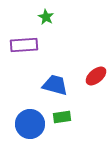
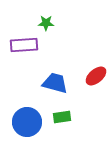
green star: moved 6 px down; rotated 28 degrees counterclockwise
blue trapezoid: moved 2 px up
blue circle: moved 3 px left, 2 px up
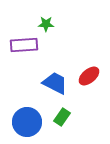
green star: moved 1 px down
red ellipse: moved 7 px left
blue trapezoid: rotated 12 degrees clockwise
green rectangle: rotated 48 degrees counterclockwise
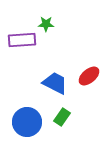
purple rectangle: moved 2 px left, 5 px up
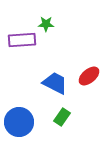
blue circle: moved 8 px left
